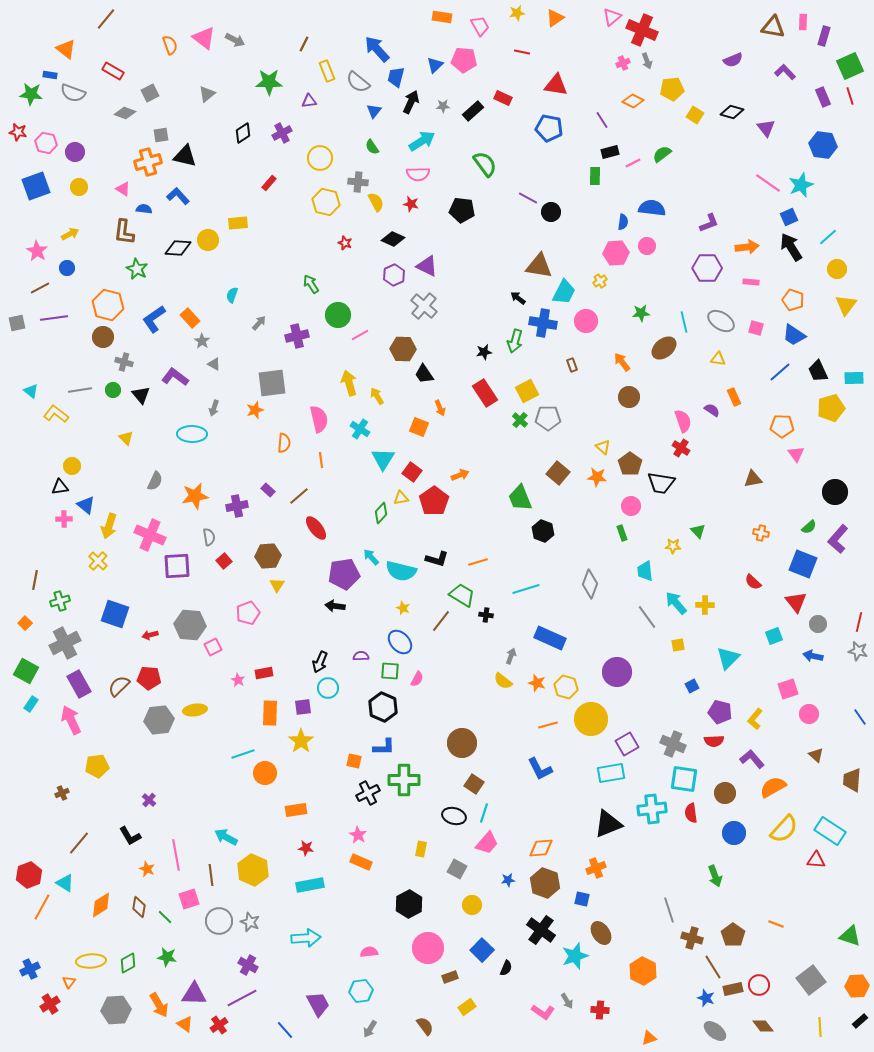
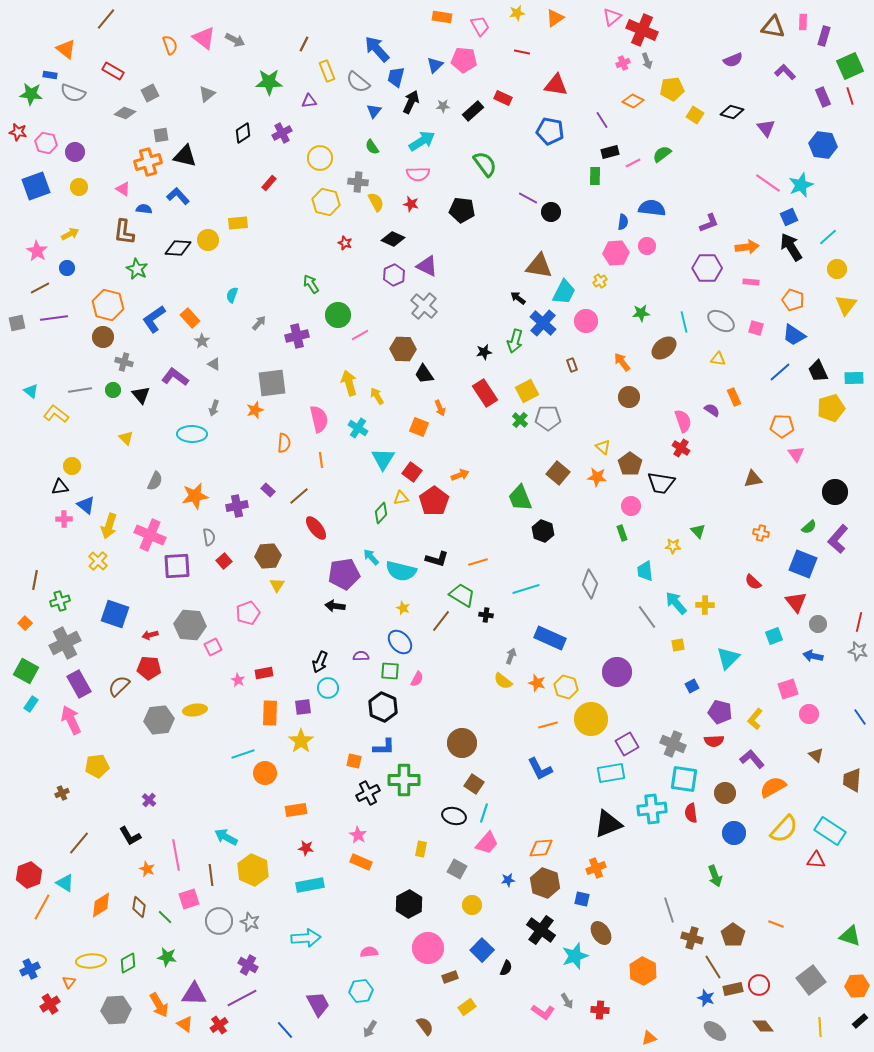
blue pentagon at (549, 128): moved 1 px right, 3 px down
blue cross at (543, 323): rotated 32 degrees clockwise
cyan cross at (360, 429): moved 2 px left, 1 px up
red pentagon at (149, 678): moved 10 px up
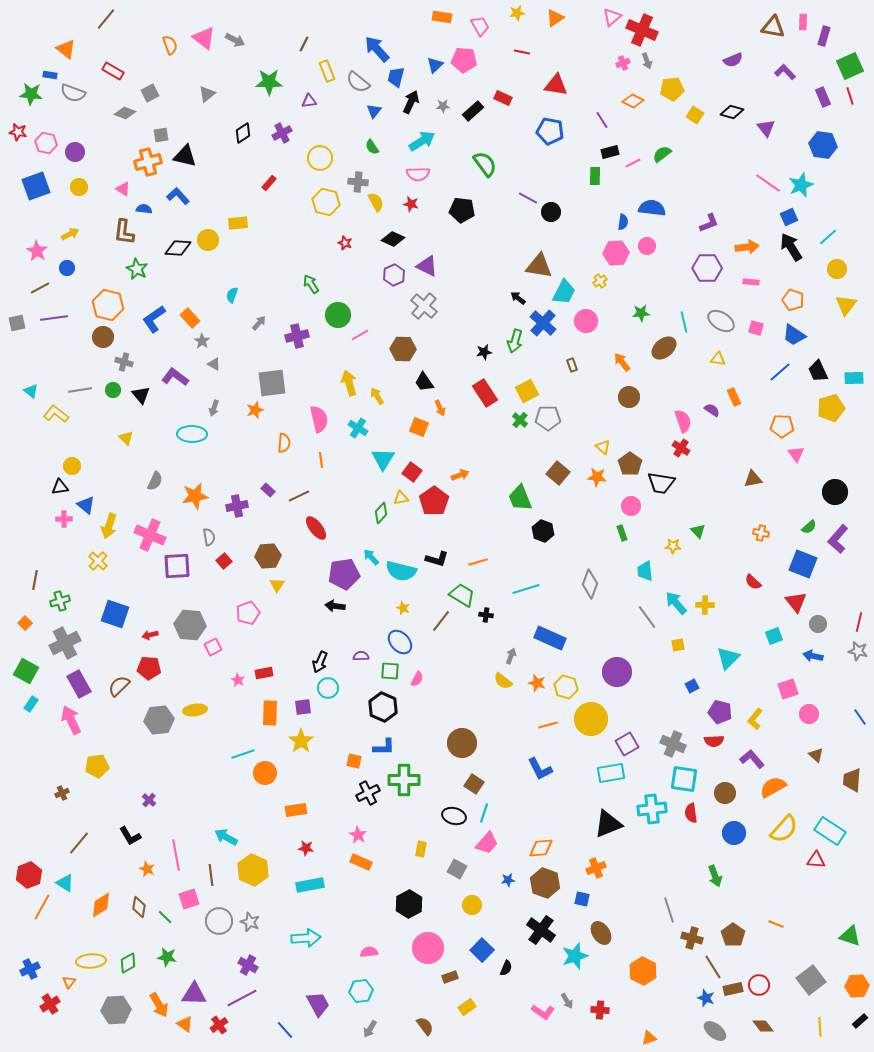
black trapezoid at (424, 374): moved 8 px down
brown line at (299, 496): rotated 15 degrees clockwise
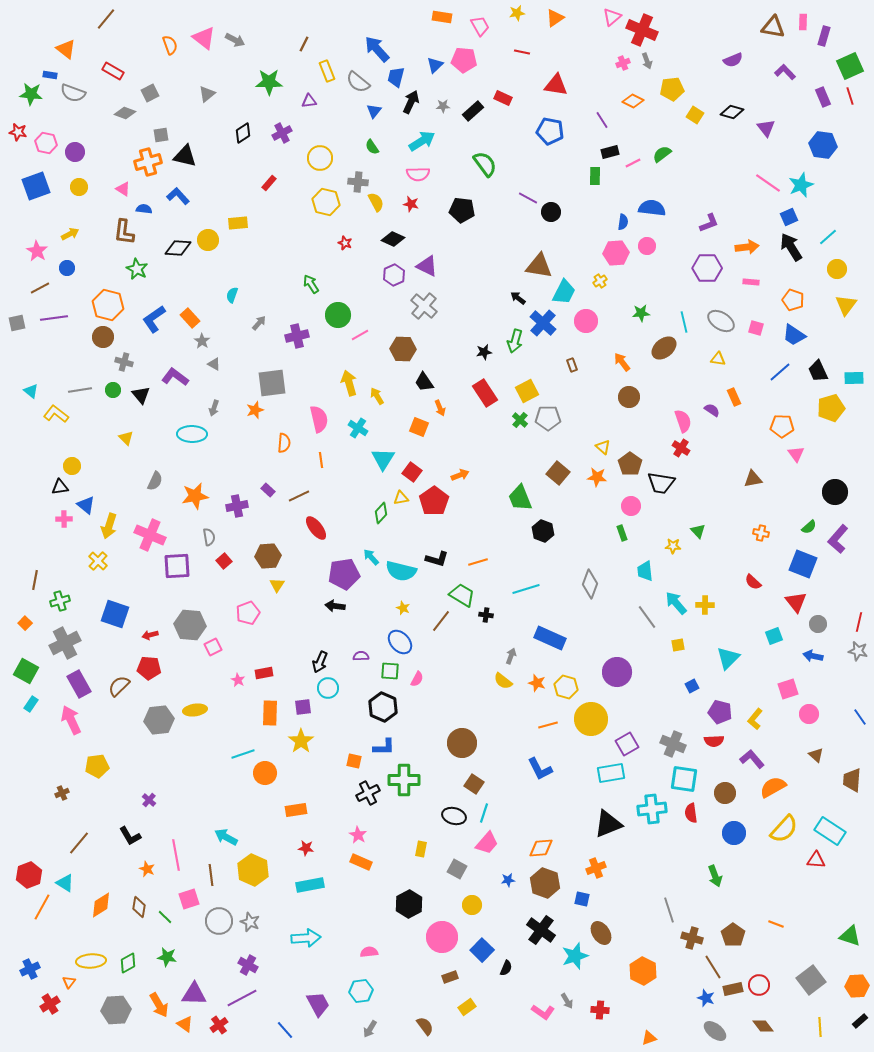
pink circle at (428, 948): moved 14 px right, 11 px up
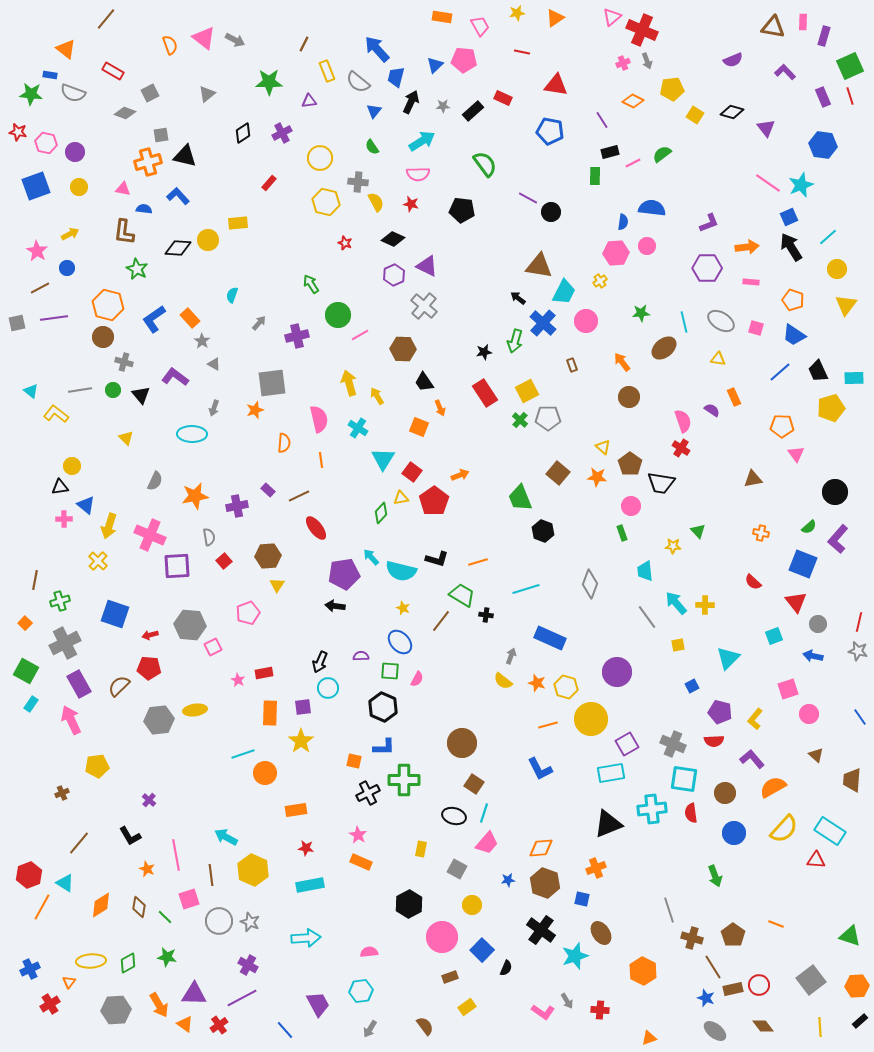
pink triangle at (123, 189): rotated 21 degrees counterclockwise
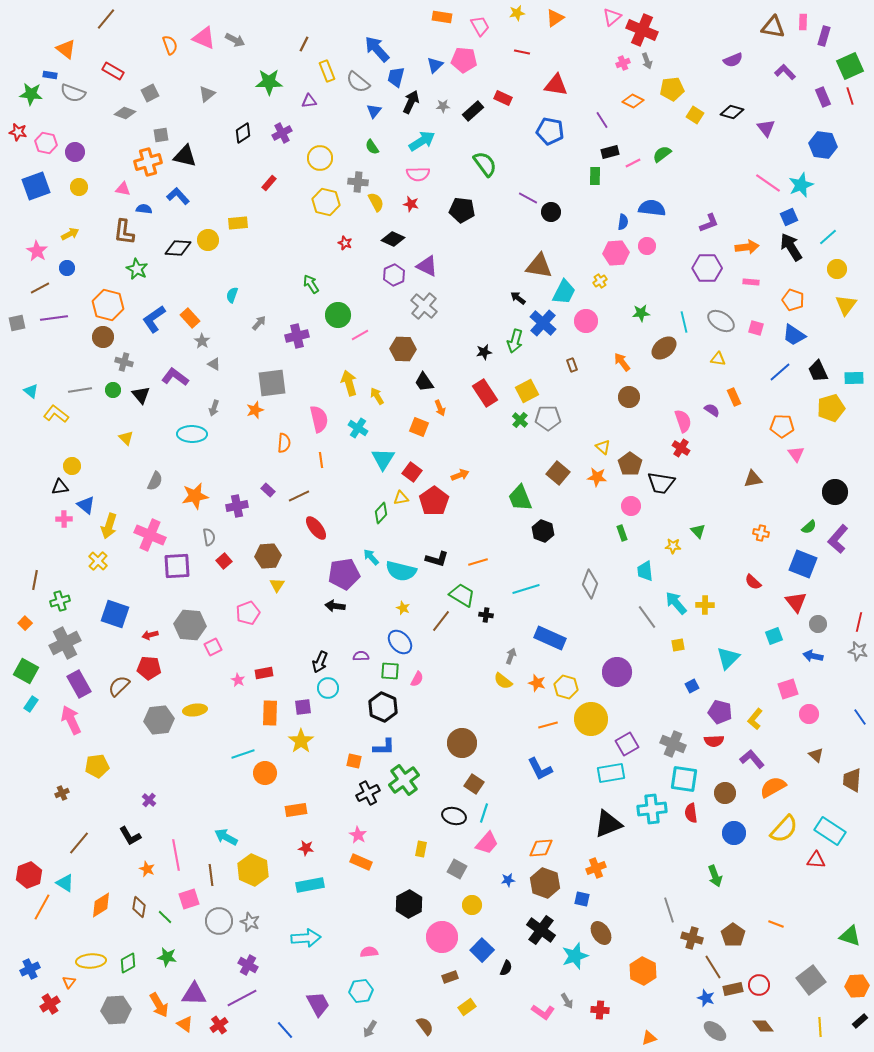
pink triangle at (204, 38): rotated 15 degrees counterclockwise
green cross at (404, 780): rotated 36 degrees counterclockwise
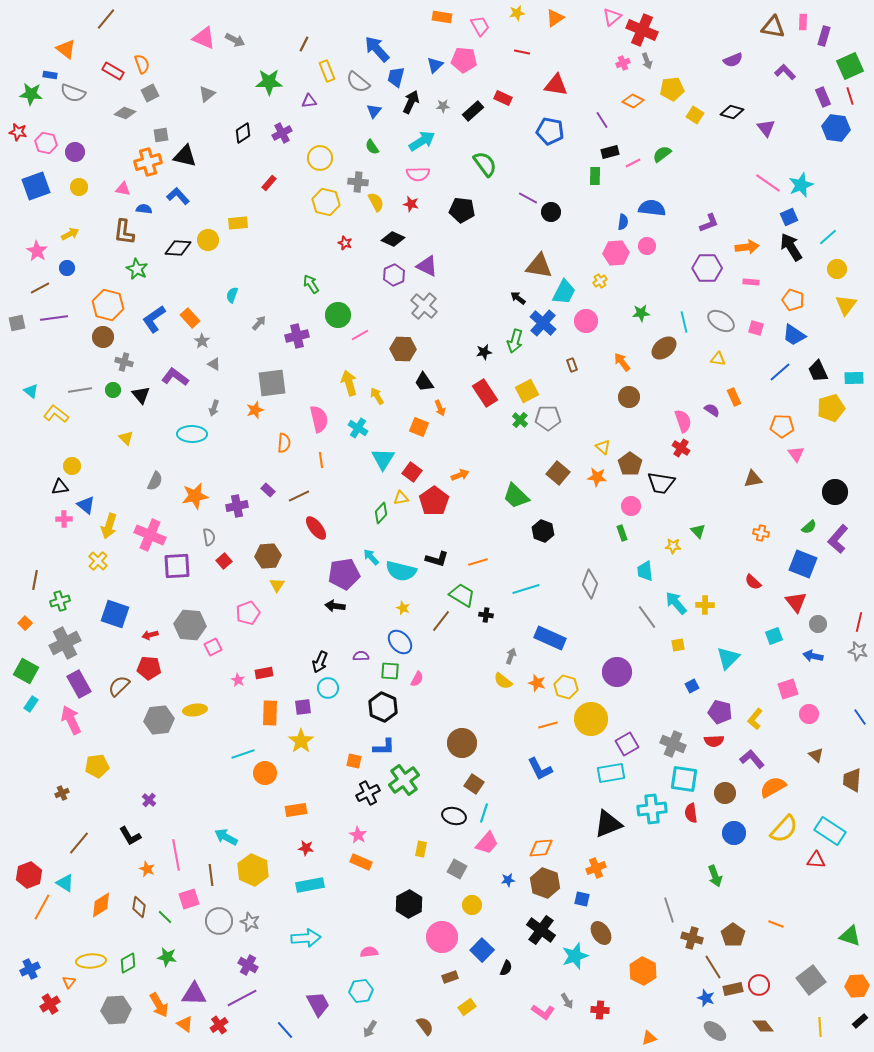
orange semicircle at (170, 45): moved 28 px left, 19 px down
blue hexagon at (823, 145): moved 13 px right, 17 px up
green trapezoid at (520, 498): moved 4 px left, 2 px up; rotated 24 degrees counterclockwise
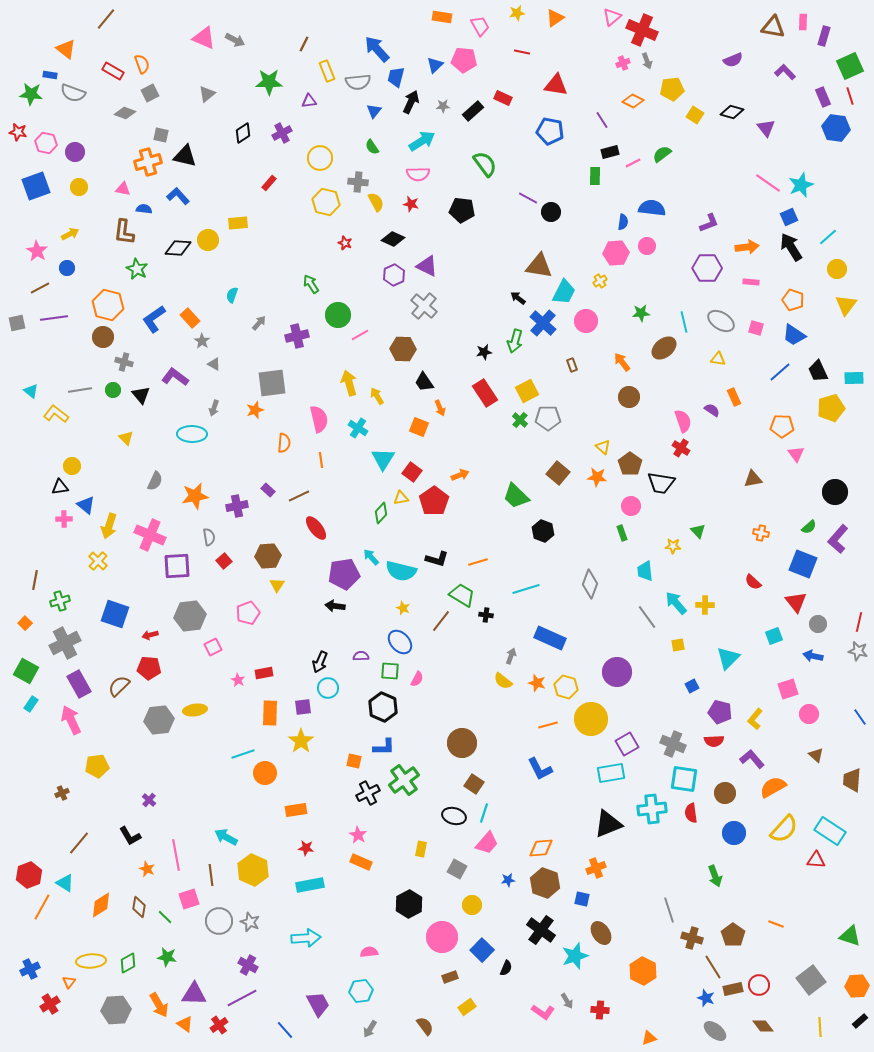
gray semicircle at (358, 82): rotated 45 degrees counterclockwise
gray square at (161, 135): rotated 21 degrees clockwise
gray hexagon at (190, 625): moved 9 px up; rotated 12 degrees counterclockwise
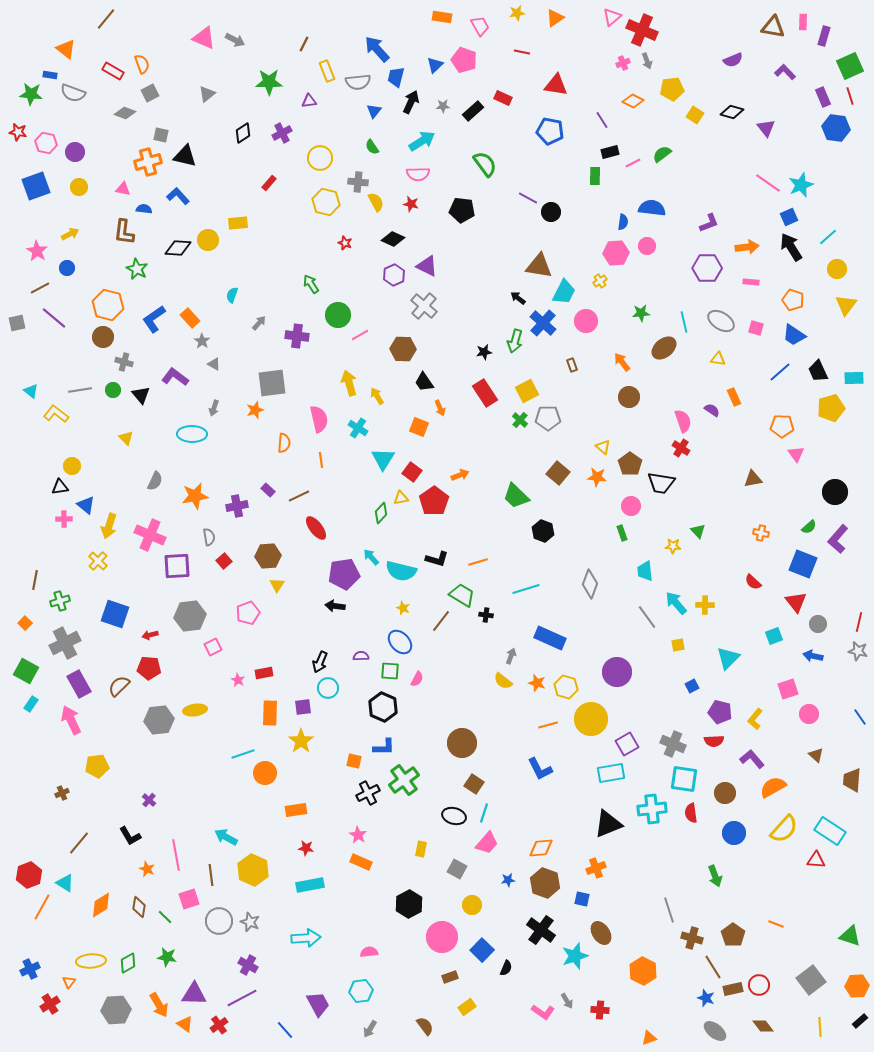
pink pentagon at (464, 60): rotated 15 degrees clockwise
purple line at (54, 318): rotated 48 degrees clockwise
purple cross at (297, 336): rotated 20 degrees clockwise
